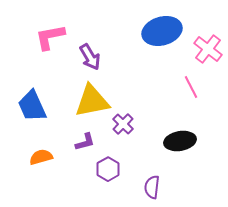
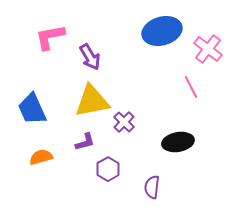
blue trapezoid: moved 3 px down
purple cross: moved 1 px right, 2 px up
black ellipse: moved 2 px left, 1 px down
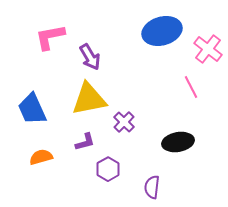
yellow triangle: moved 3 px left, 2 px up
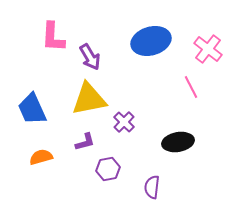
blue ellipse: moved 11 px left, 10 px down
pink L-shape: moved 3 px right; rotated 76 degrees counterclockwise
purple hexagon: rotated 20 degrees clockwise
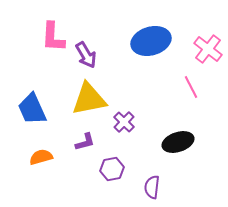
purple arrow: moved 4 px left, 2 px up
black ellipse: rotated 8 degrees counterclockwise
purple hexagon: moved 4 px right
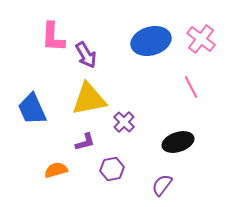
pink cross: moved 7 px left, 10 px up
orange semicircle: moved 15 px right, 13 px down
purple semicircle: moved 10 px right, 2 px up; rotated 30 degrees clockwise
